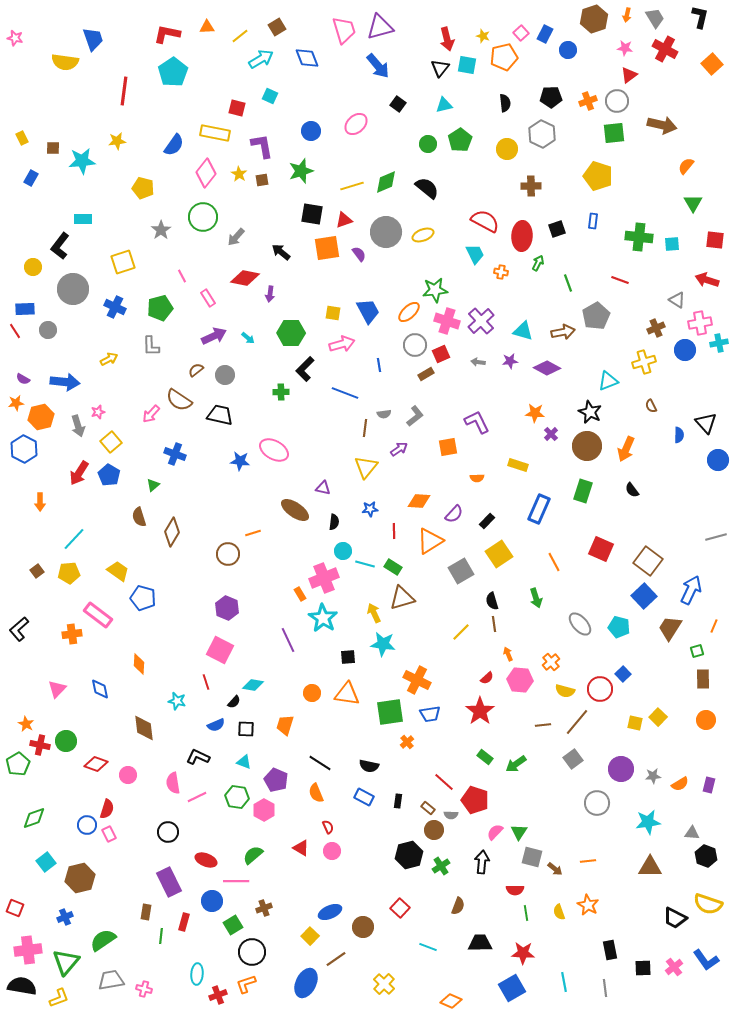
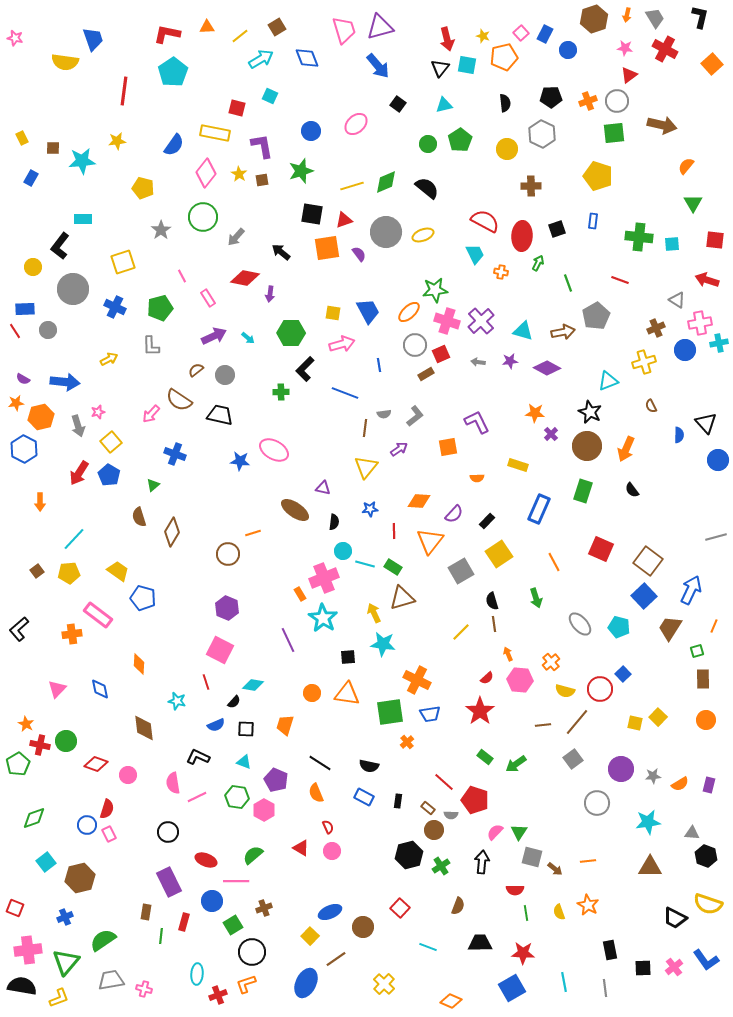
orange triangle at (430, 541): rotated 20 degrees counterclockwise
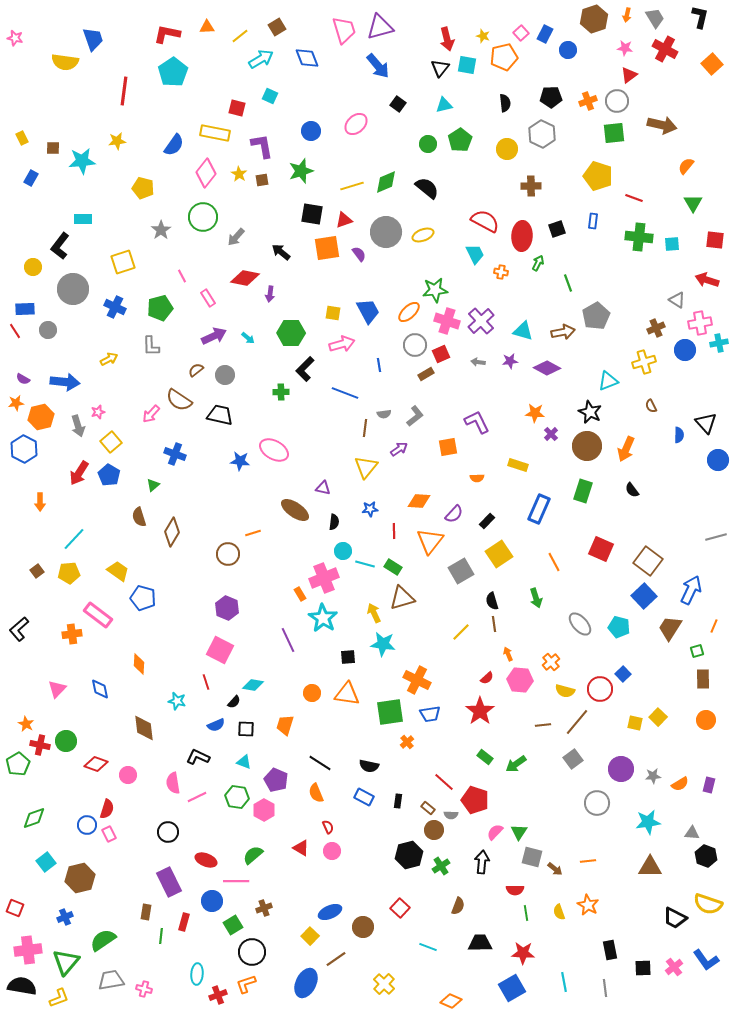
red line at (620, 280): moved 14 px right, 82 px up
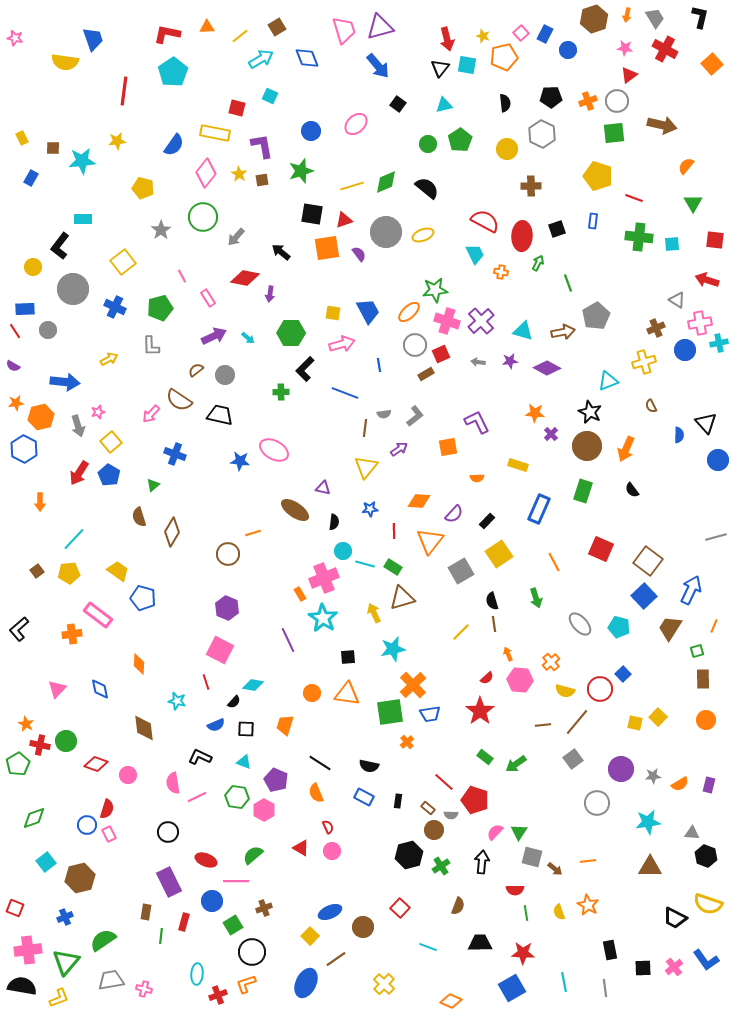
yellow square at (123, 262): rotated 20 degrees counterclockwise
purple semicircle at (23, 379): moved 10 px left, 13 px up
cyan star at (383, 644): moved 10 px right, 5 px down; rotated 20 degrees counterclockwise
orange cross at (417, 680): moved 4 px left, 5 px down; rotated 20 degrees clockwise
black L-shape at (198, 757): moved 2 px right
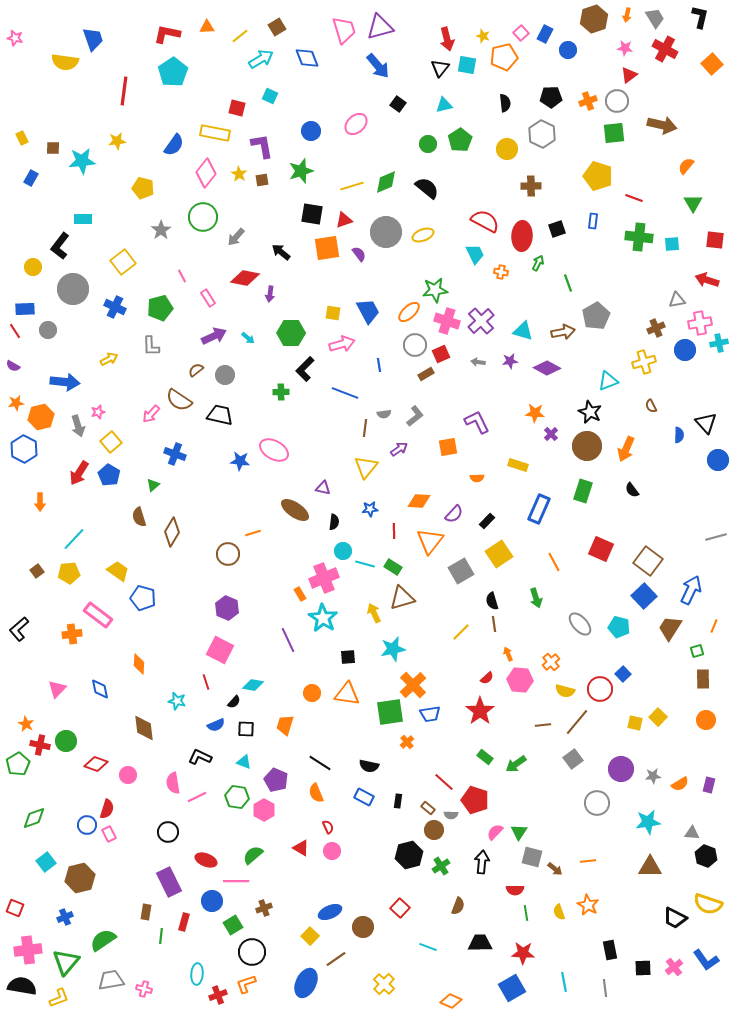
gray triangle at (677, 300): rotated 42 degrees counterclockwise
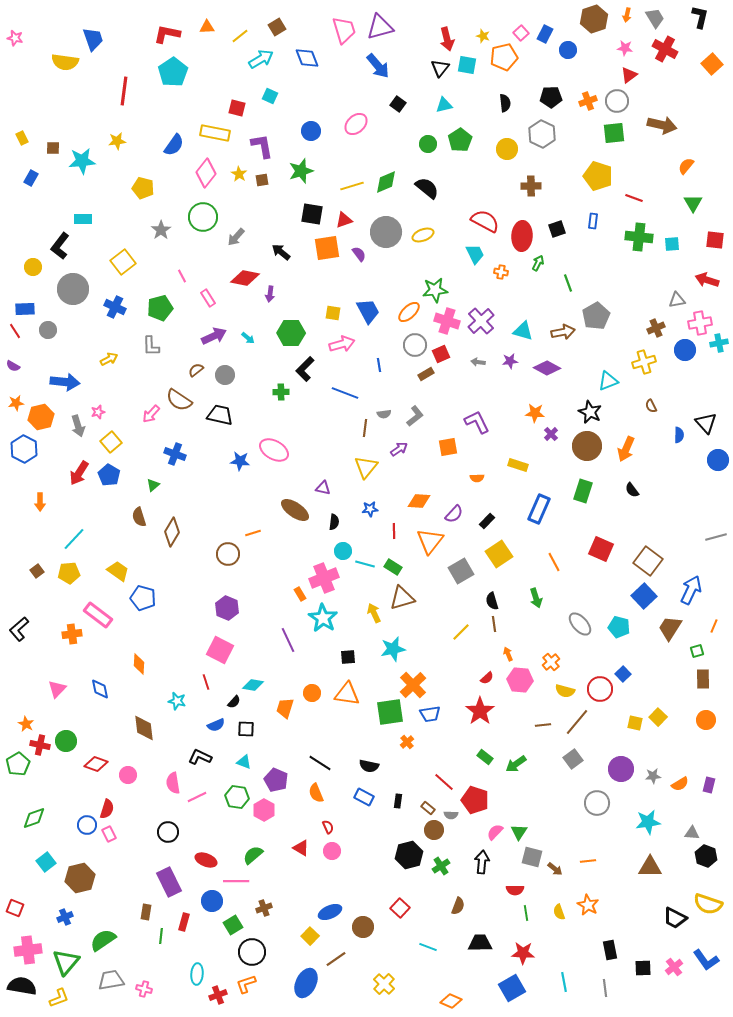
orange trapezoid at (285, 725): moved 17 px up
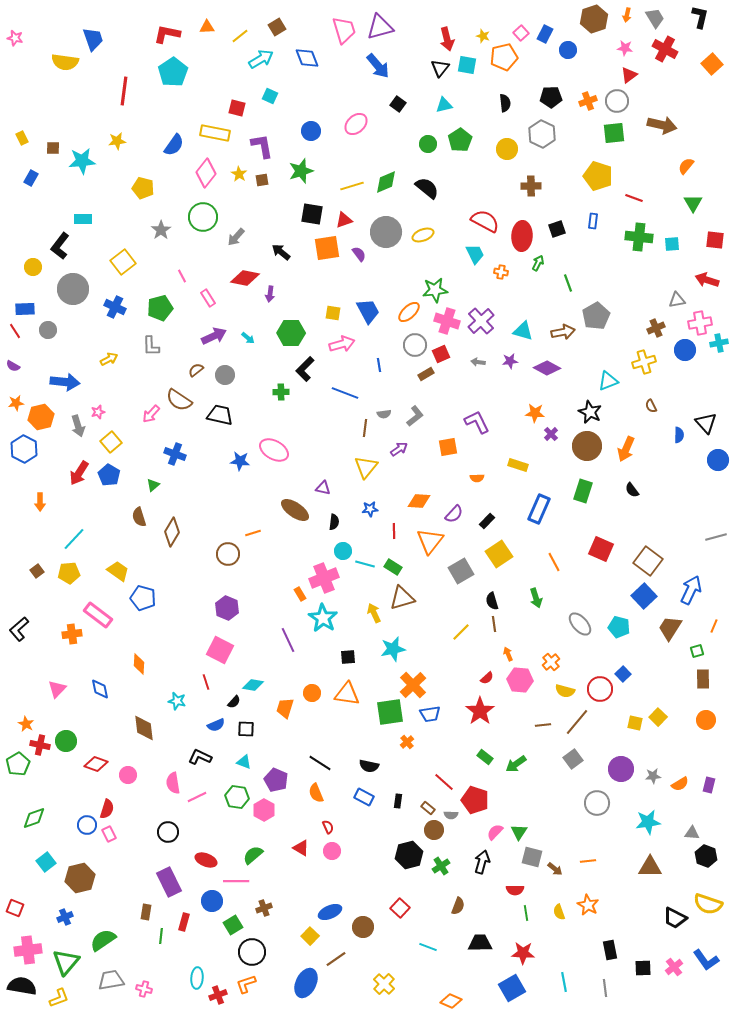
black arrow at (482, 862): rotated 10 degrees clockwise
cyan ellipse at (197, 974): moved 4 px down
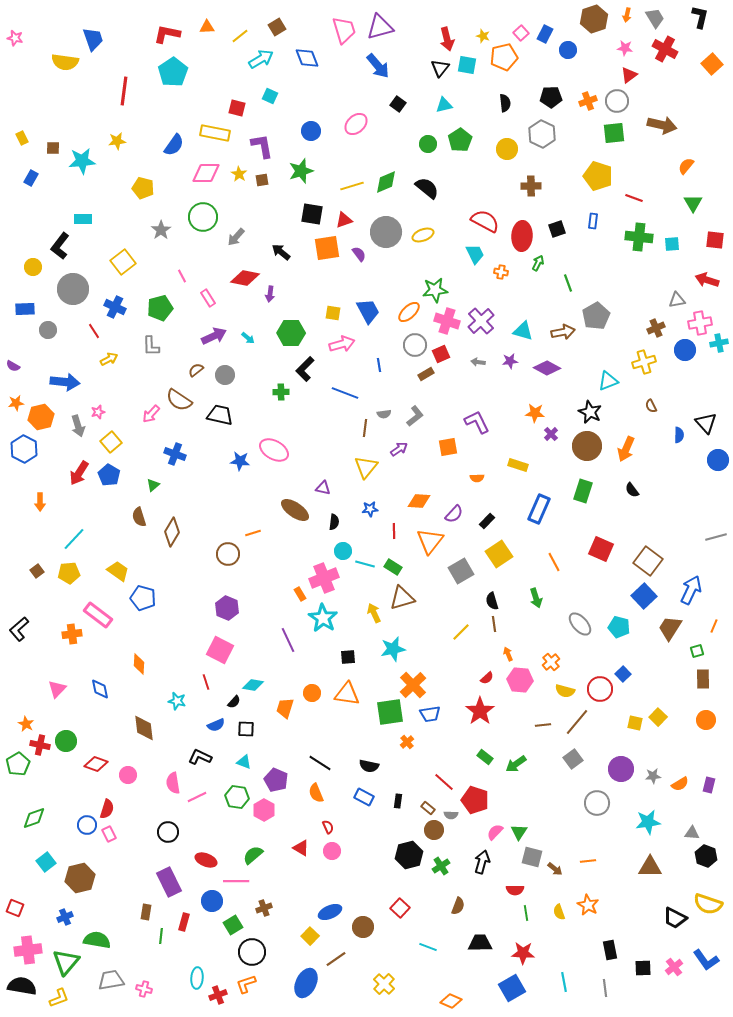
pink diamond at (206, 173): rotated 52 degrees clockwise
red line at (15, 331): moved 79 px right
green semicircle at (103, 940): moved 6 px left; rotated 44 degrees clockwise
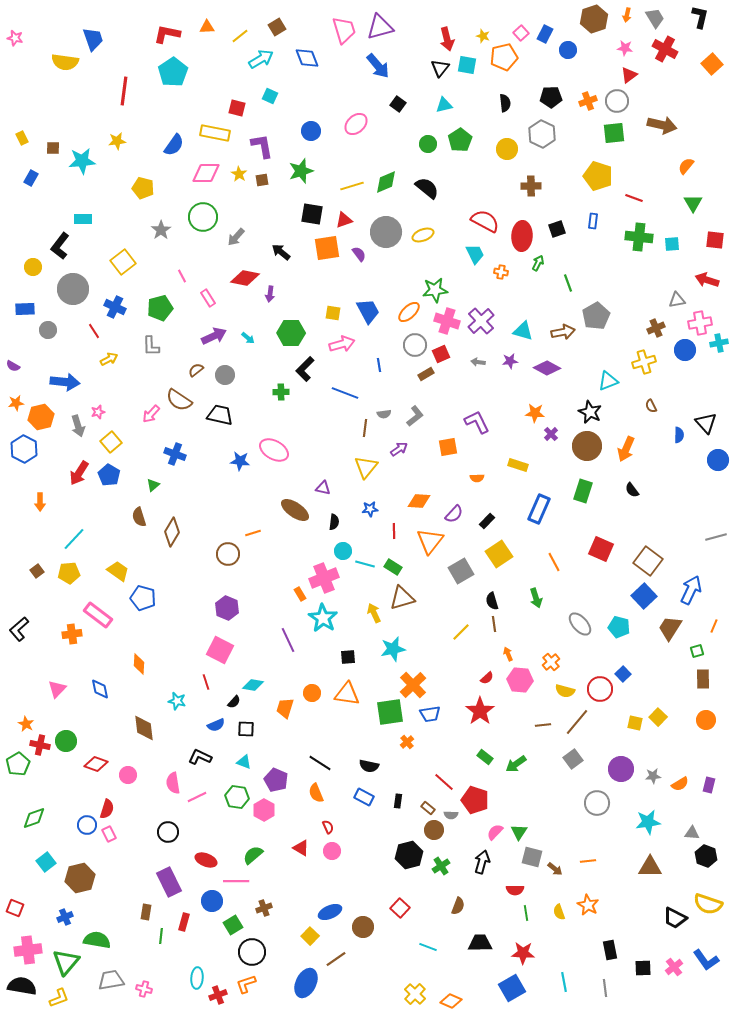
yellow cross at (384, 984): moved 31 px right, 10 px down
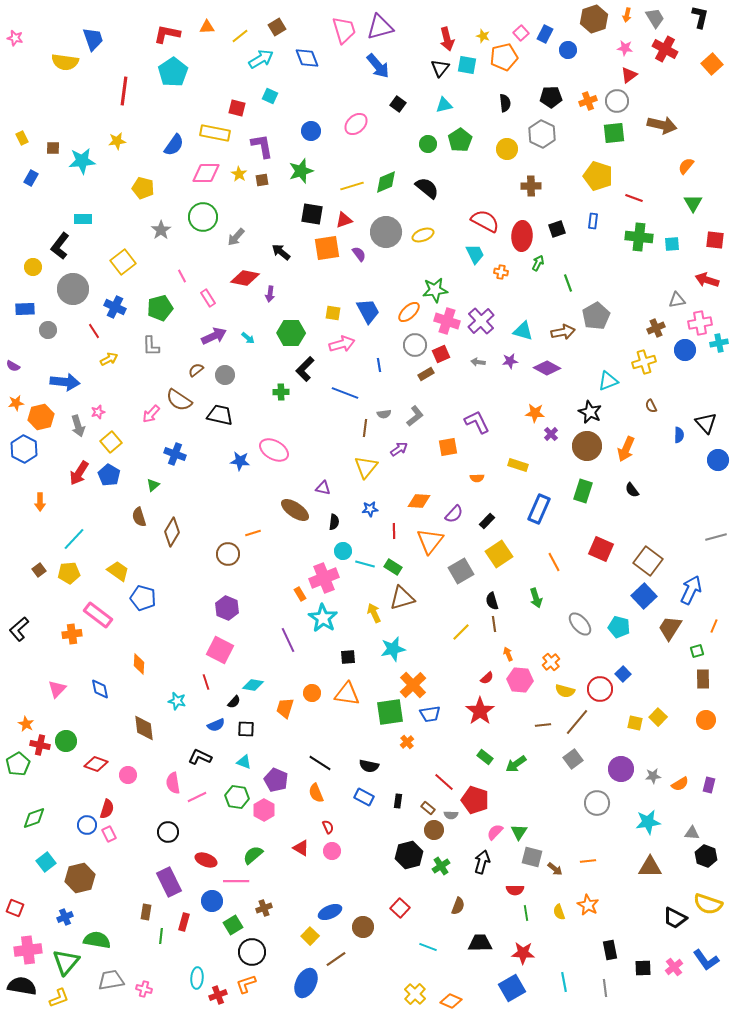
brown square at (37, 571): moved 2 px right, 1 px up
